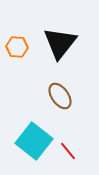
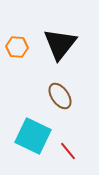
black triangle: moved 1 px down
cyan square: moved 1 px left, 5 px up; rotated 12 degrees counterclockwise
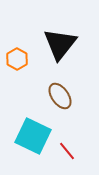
orange hexagon: moved 12 px down; rotated 25 degrees clockwise
red line: moved 1 px left
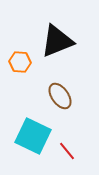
black triangle: moved 3 px left, 3 px up; rotated 30 degrees clockwise
orange hexagon: moved 3 px right, 3 px down; rotated 25 degrees counterclockwise
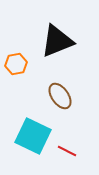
orange hexagon: moved 4 px left, 2 px down; rotated 15 degrees counterclockwise
red line: rotated 24 degrees counterclockwise
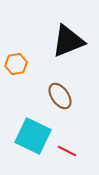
black triangle: moved 11 px right
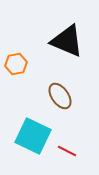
black triangle: moved 1 px left; rotated 45 degrees clockwise
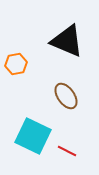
brown ellipse: moved 6 px right
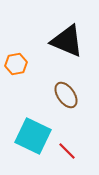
brown ellipse: moved 1 px up
red line: rotated 18 degrees clockwise
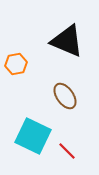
brown ellipse: moved 1 px left, 1 px down
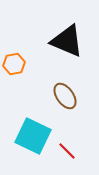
orange hexagon: moved 2 px left
